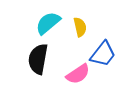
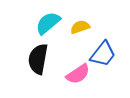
yellow semicircle: rotated 96 degrees counterclockwise
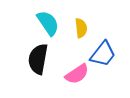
cyan semicircle: rotated 96 degrees clockwise
yellow semicircle: moved 1 px right, 1 px down; rotated 102 degrees clockwise
pink semicircle: moved 1 px left
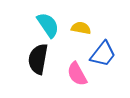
cyan semicircle: moved 2 px down
yellow semicircle: rotated 72 degrees counterclockwise
pink semicircle: rotated 95 degrees clockwise
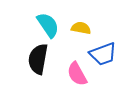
blue trapezoid: rotated 32 degrees clockwise
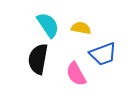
pink semicircle: moved 1 px left
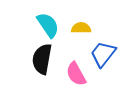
yellow semicircle: rotated 12 degrees counterclockwise
blue trapezoid: rotated 148 degrees clockwise
black semicircle: moved 4 px right
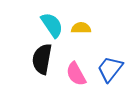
cyan semicircle: moved 4 px right
blue trapezoid: moved 7 px right, 15 px down
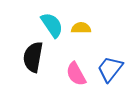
black semicircle: moved 9 px left, 2 px up
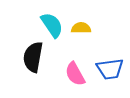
blue trapezoid: rotated 136 degrees counterclockwise
pink semicircle: moved 1 px left
